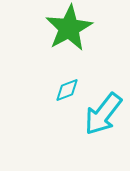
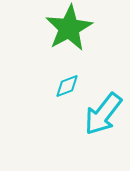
cyan diamond: moved 4 px up
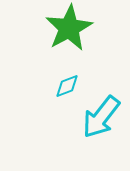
cyan arrow: moved 2 px left, 3 px down
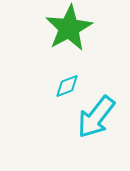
cyan arrow: moved 5 px left
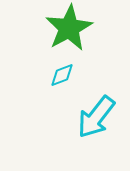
cyan diamond: moved 5 px left, 11 px up
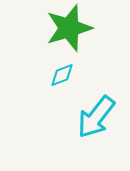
green star: rotated 12 degrees clockwise
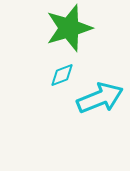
cyan arrow: moved 4 px right, 19 px up; rotated 150 degrees counterclockwise
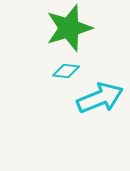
cyan diamond: moved 4 px right, 4 px up; rotated 28 degrees clockwise
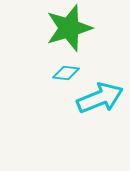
cyan diamond: moved 2 px down
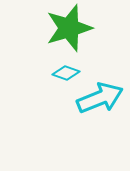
cyan diamond: rotated 12 degrees clockwise
